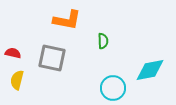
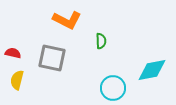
orange L-shape: rotated 16 degrees clockwise
green semicircle: moved 2 px left
cyan diamond: moved 2 px right
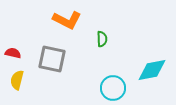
green semicircle: moved 1 px right, 2 px up
gray square: moved 1 px down
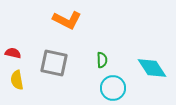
green semicircle: moved 21 px down
gray square: moved 2 px right, 4 px down
cyan diamond: moved 2 px up; rotated 68 degrees clockwise
yellow semicircle: rotated 24 degrees counterclockwise
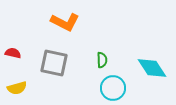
orange L-shape: moved 2 px left, 2 px down
yellow semicircle: moved 8 px down; rotated 96 degrees counterclockwise
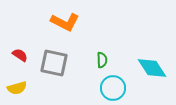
red semicircle: moved 7 px right, 2 px down; rotated 21 degrees clockwise
